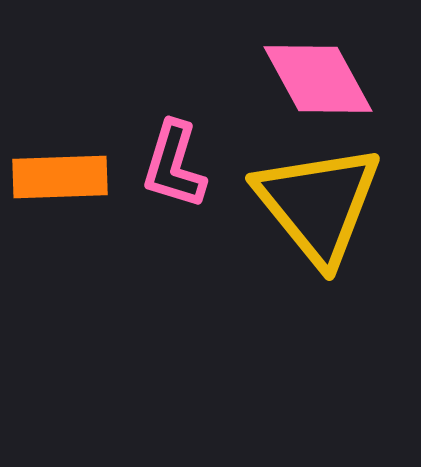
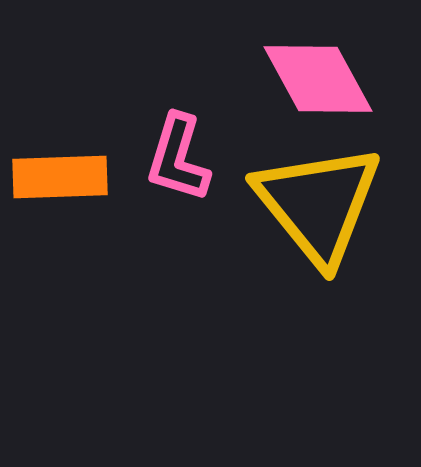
pink L-shape: moved 4 px right, 7 px up
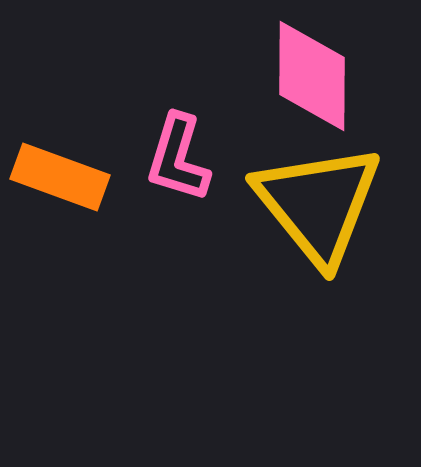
pink diamond: moved 6 px left, 3 px up; rotated 29 degrees clockwise
orange rectangle: rotated 22 degrees clockwise
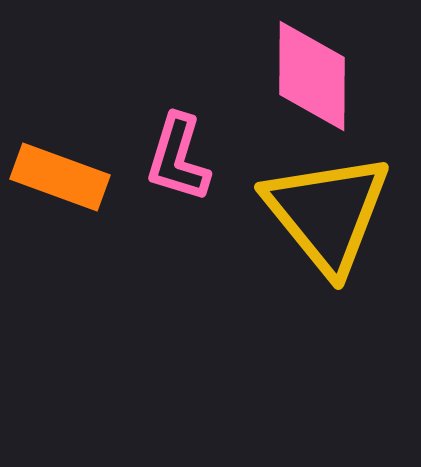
yellow triangle: moved 9 px right, 9 px down
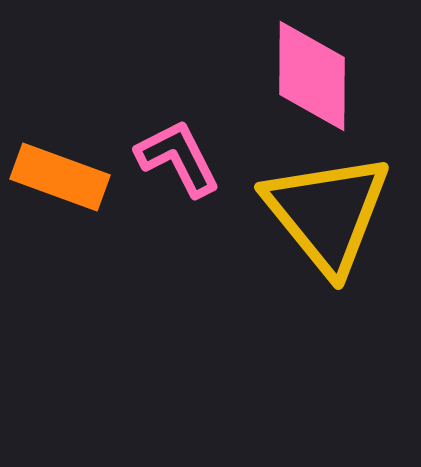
pink L-shape: rotated 136 degrees clockwise
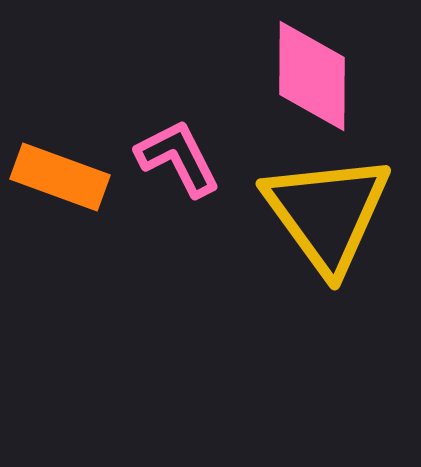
yellow triangle: rotated 3 degrees clockwise
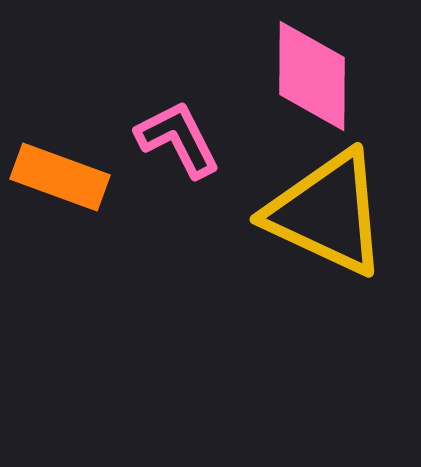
pink L-shape: moved 19 px up
yellow triangle: rotated 29 degrees counterclockwise
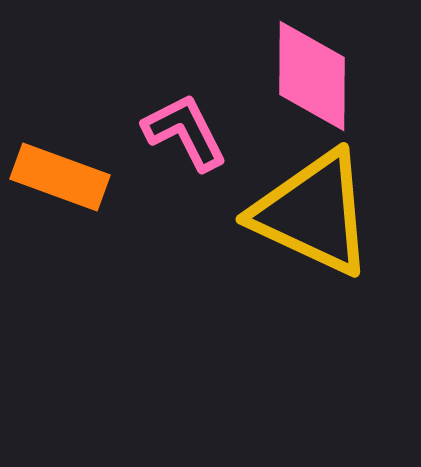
pink L-shape: moved 7 px right, 7 px up
yellow triangle: moved 14 px left
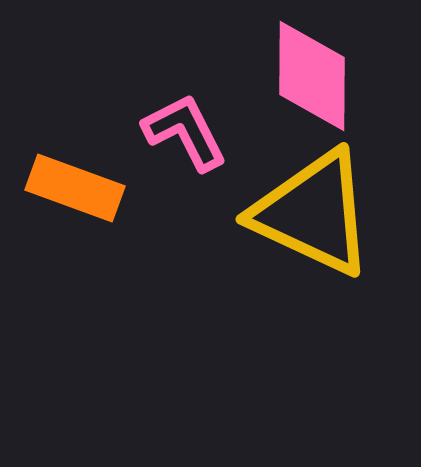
orange rectangle: moved 15 px right, 11 px down
